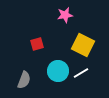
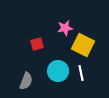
pink star: moved 13 px down
white line: rotated 70 degrees counterclockwise
gray semicircle: moved 2 px right, 1 px down
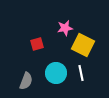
cyan circle: moved 2 px left, 2 px down
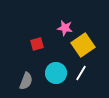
pink star: rotated 21 degrees clockwise
yellow square: rotated 30 degrees clockwise
white line: rotated 42 degrees clockwise
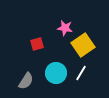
gray semicircle: rotated 12 degrees clockwise
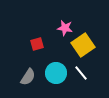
white line: rotated 70 degrees counterclockwise
gray semicircle: moved 2 px right, 4 px up
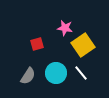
gray semicircle: moved 1 px up
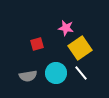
pink star: moved 1 px right
yellow square: moved 3 px left, 3 px down
gray semicircle: rotated 48 degrees clockwise
